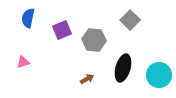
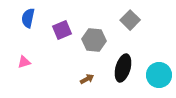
pink triangle: moved 1 px right
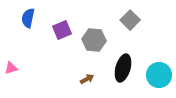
pink triangle: moved 13 px left, 6 px down
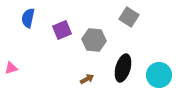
gray square: moved 1 px left, 3 px up; rotated 12 degrees counterclockwise
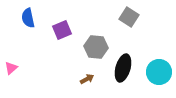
blue semicircle: rotated 24 degrees counterclockwise
gray hexagon: moved 2 px right, 7 px down
pink triangle: rotated 24 degrees counterclockwise
cyan circle: moved 3 px up
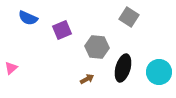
blue semicircle: rotated 54 degrees counterclockwise
gray hexagon: moved 1 px right
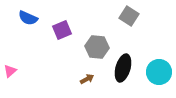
gray square: moved 1 px up
pink triangle: moved 1 px left, 3 px down
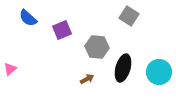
blue semicircle: rotated 18 degrees clockwise
pink triangle: moved 2 px up
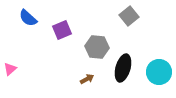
gray square: rotated 18 degrees clockwise
